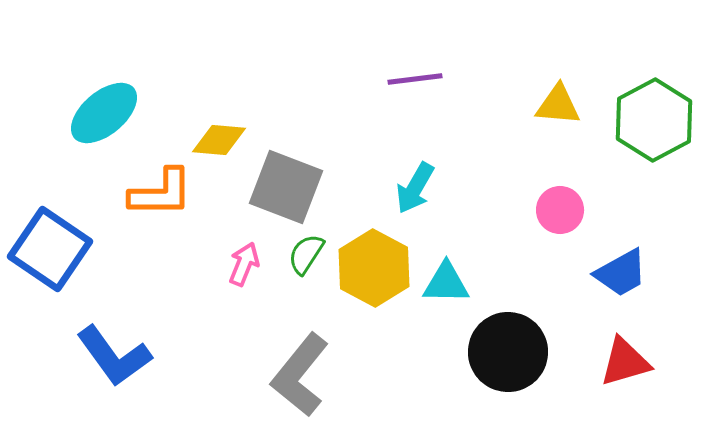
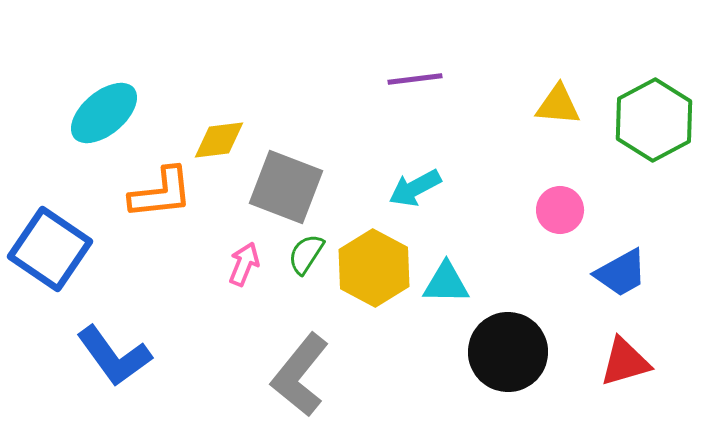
yellow diamond: rotated 12 degrees counterclockwise
cyan arrow: rotated 32 degrees clockwise
orange L-shape: rotated 6 degrees counterclockwise
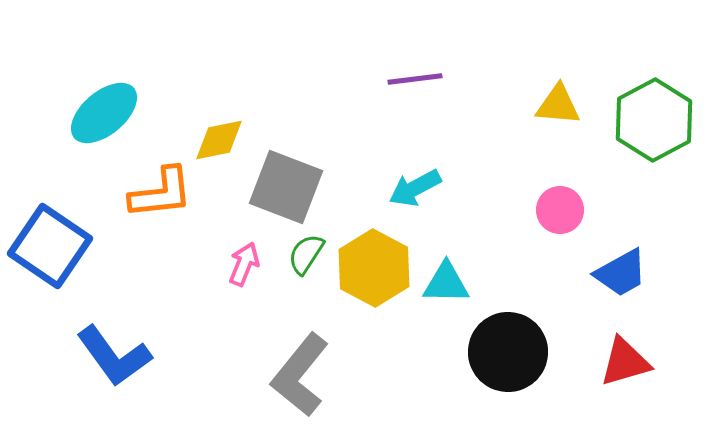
yellow diamond: rotated 4 degrees counterclockwise
blue square: moved 3 px up
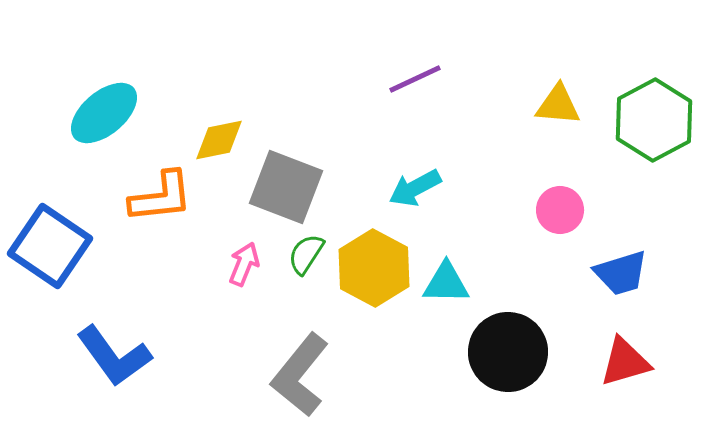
purple line: rotated 18 degrees counterclockwise
orange L-shape: moved 4 px down
blue trapezoid: rotated 12 degrees clockwise
